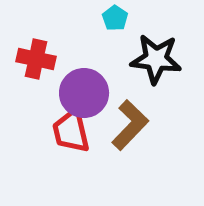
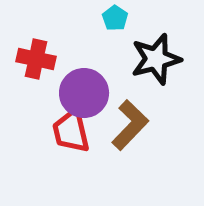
black star: rotated 21 degrees counterclockwise
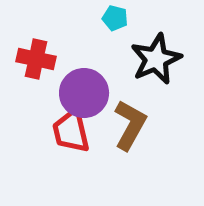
cyan pentagon: rotated 20 degrees counterclockwise
black star: rotated 9 degrees counterclockwise
brown L-shape: rotated 15 degrees counterclockwise
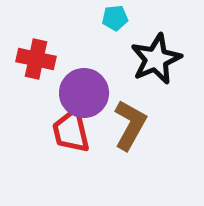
cyan pentagon: rotated 20 degrees counterclockwise
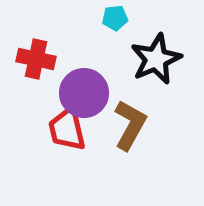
red trapezoid: moved 4 px left, 2 px up
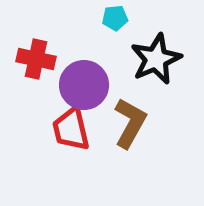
purple circle: moved 8 px up
brown L-shape: moved 2 px up
red trapezoid: moved 4 px right
